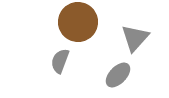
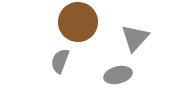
gray ellipse: rotated 32 degrees clockwise
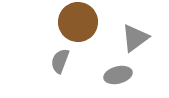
gray triangle: rotated 12 degrees clockwise
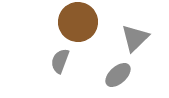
gray triangle: rotated 8 degrees counterclockwise
gray ellipse: rotated 28 degrees counterclockwise
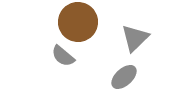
gray semicircle: moved 3 px right, 5 px up; rotated 70 degrees counterclockwise
gray ellipse: moved 6 px right, 2 px down
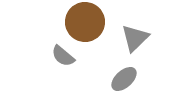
brown circle: moved 7 px right
gray ellipse: moved 2 px down
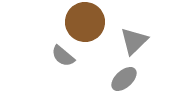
gray triangle: moved 1 px left, 3 px down
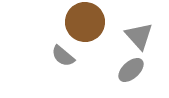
gray triangle: moved 5 px right, 5 px up; rotated 28 degrees counterclockwise
gray ellipse: moved 7 px right, 9 px up
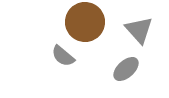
gray triangle: moved 6 px up
gray ellipse: moved 5 px left, 1 px up
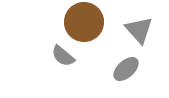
brown circle: moved 1 px left
